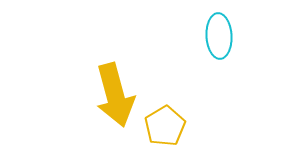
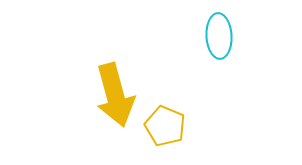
yellow pentagon: rotated 18 degrees counterclockwise
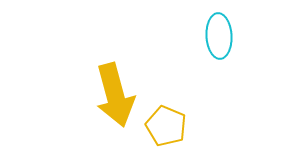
yellow pentagon: moved 1 px right
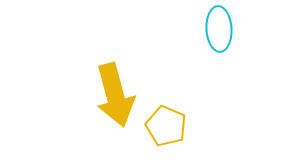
cyan ellipse: moved 7 px up
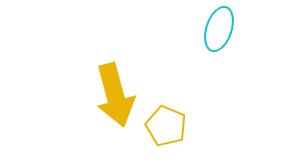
cyan ellipse: rotated 21 degrees clockwise
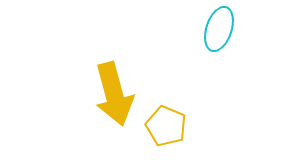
yellow arrow: moved 1 px left, 1 px up
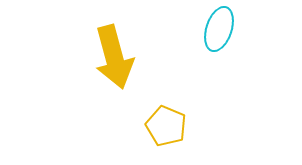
yellow arrow: moved 37 px up
